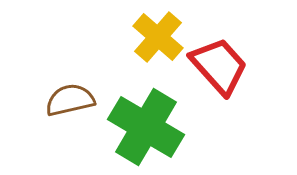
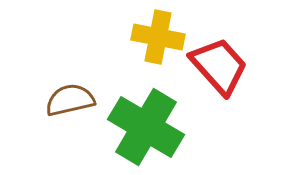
yellow cross: rotated 30 degrees counterclockwise
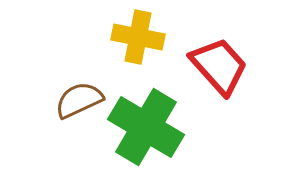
yellow cross: moved 20 px left
brown semicircle: moved 9 px right; rotated 12 degrees counterclockwise
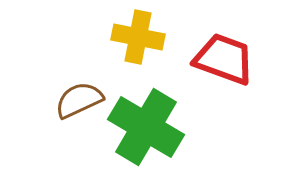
red trapezoid: moved 5 px right, 7 px up; rotated 28 degrees counterclockwise
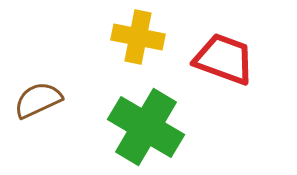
brown semicircle: moved 41 px left
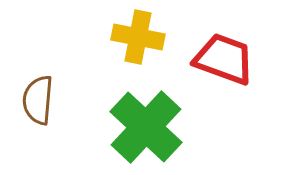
brown semicircle: rotated 60 degrees counterclockwise
green cross: rotated 12 degrees clockwise
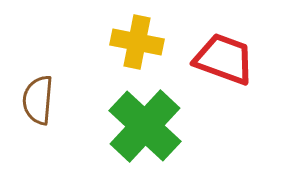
yellow cross: moved 1 px left, 5 px down
green cross: moved 1 px left, 1 px up
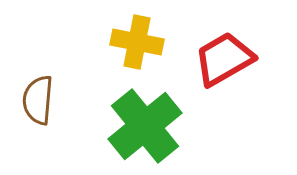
red trapezoid: rotated 50 degrees counterclockwise
green cross: rotated 8 degrees clockwise
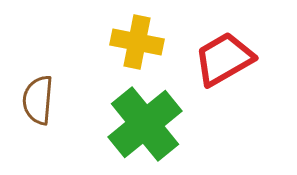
green cross: moved 2 px up
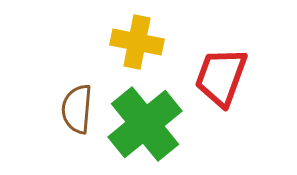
red trapezoid: moved 3 px left, 18 px down; rotated 40 degrees counterclockwise
brown semicircle: moved 39 px right, 9 px down
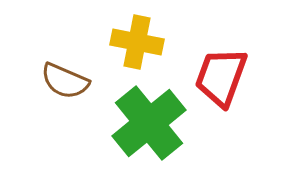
brown semicircle: moved 12 px left, 28 px up; rotated 72 degrees counterclockwise
green cross: moved 4 px right, 1 px up
